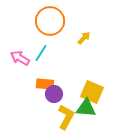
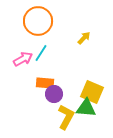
orange circle: moved 12 px left
pink arrow: moved 3 px right, 1 px down; rotated 120 degrees clockwise
orange rectangle: moved 1 px up
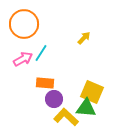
orange circle: moved 14 px left, 3 px down
purple circle: moved 5 px down
yellow L-shape: rotated 75 degrees counterclockwise
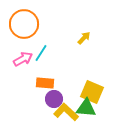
yellow L-shape: moved 5 px up
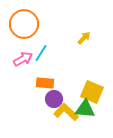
green triangle: moved 1 px left, 1 px down
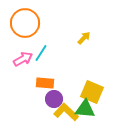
orange circle: moved 1 px right, 1 px up
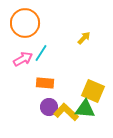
yellow square: moved 1 px right, 1 px up
purple circle: moved 5 px left, 8 px down
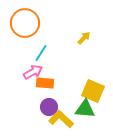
pink arrow: moved 10 px right, 13 px down
yellow L-shape: moved 5 px left, 7 px down
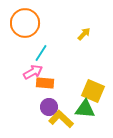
yellow arrow: moved 4 px up
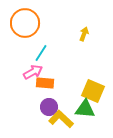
yellow arrow: rotated 24 degrees counterclockwise
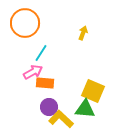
yellow arrow: moved 1 px left, 1 px up
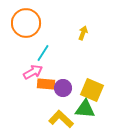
orange circle: moved 1 px right
cyan line: moved 2 px right
orange rectangle: moved 1 px right, 1 px down
yellow square: moved 1 px left, 1 px up
purple circle: moved 14 px right, 19 px up
